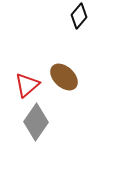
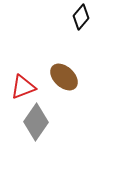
black diamond: moved 2 px right, 1 px down
red triangle: moved 4 px left, 2 px down; rotated 20 degrees clockwise
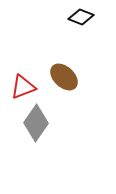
black diamond: rotated 70 degrees clockwise
gray diamond: moved 1 px down
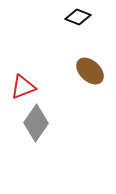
black diamond: moved 3 px left
brown ellipse: moved 26 px right, 6 px up
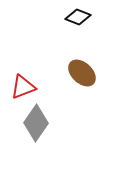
brown ellipse: moved 8 px left, 2 px down
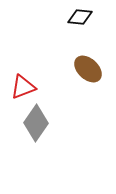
black diamond: moved 2 px right; rotated 15 degrees counterclockwise
brown ellipse: moved 6 px right, 4 px up
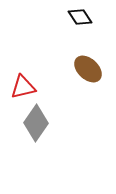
black diamond: rotated 50 degrees clockwise
red triangle: rotated 8 degrees clockwise
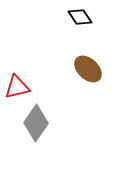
red triangle: moved 6 px left
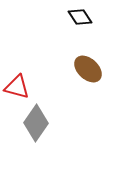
red triangle: rotated 28 degrees clockwise
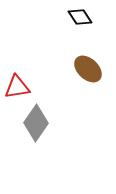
red triangle: rotated 24 degrees counterclockwise
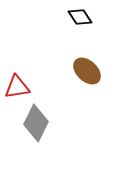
brown ellipse: moved 1 px left, 2 px down
gray diamond: rotated 9 degrees counterclockwise
